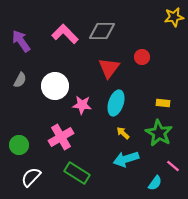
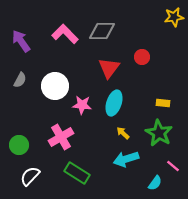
cyan ellipse: moved 2 px left
white semicircle: moved 1 px left, 1 px up
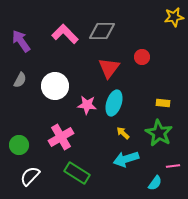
pink star: moved 5 px right
pink line: rotated 48 degrees counterclockwise
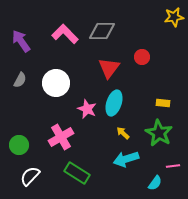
white circle: moved 1 px right, 3 px up
pink star: moved 4 px down; rotated 18 degrees clockwise
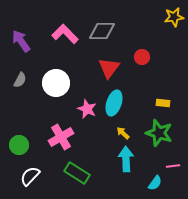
green star: rotated 12 degrees counterclockwise
cyan arrow: rotated 105 degrees clockwise
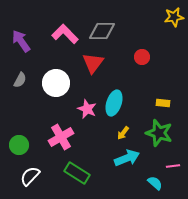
red triangle: moved 16 px left, 5 px up
yellow arrow: rotated 96 degrees counterclockwise
cyan arrow: moved 1 px right, 1 px up; rotated 70 degrees clockwise
cyan semicircle: rotated 84 degrees counterclockwise
